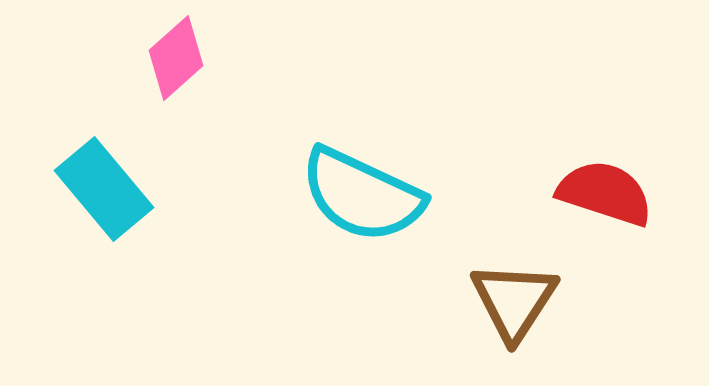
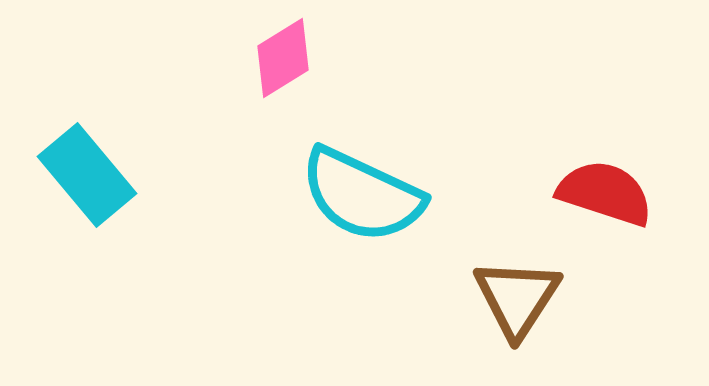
pink diamond: moved 107 px right; rotated 10 degrees clockwise
cyan rectangle: moved 17 px left, 14 px up
brown triangle: moved 3 px right, 3 px up
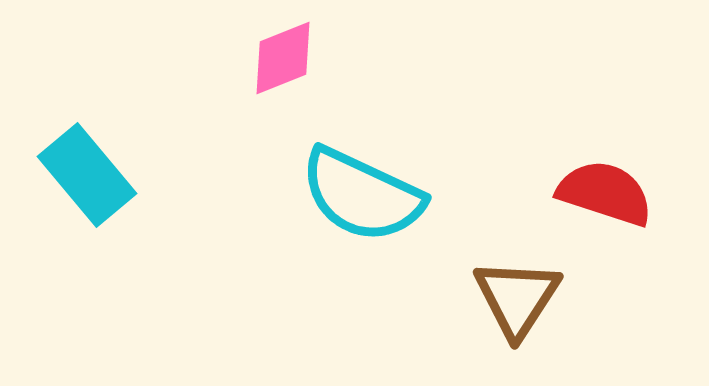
pink diamond: rotated 10 degrees clockwise
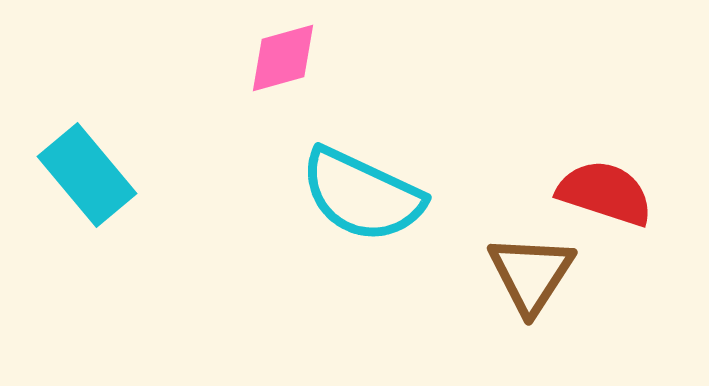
pink diamond: rotated 6 degrees clockwise
brown triangle: moved 14 px right, 24 px up
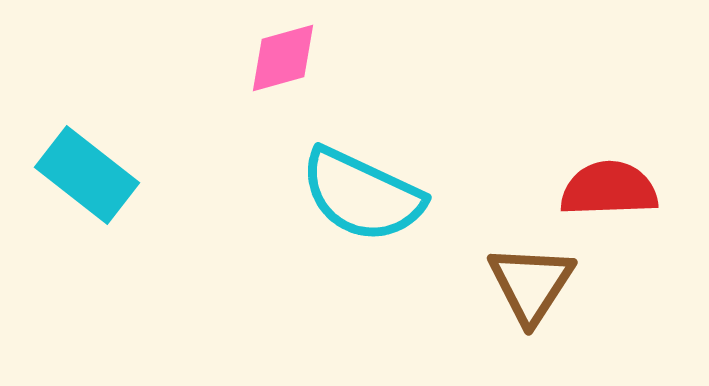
cyan rectangle: rotated 12 degrees counterclockwise
red semicircle: moved 4 px right, 4 px up; rotated 20 degrees counterclockwise
brown triangle: moved 10 px down
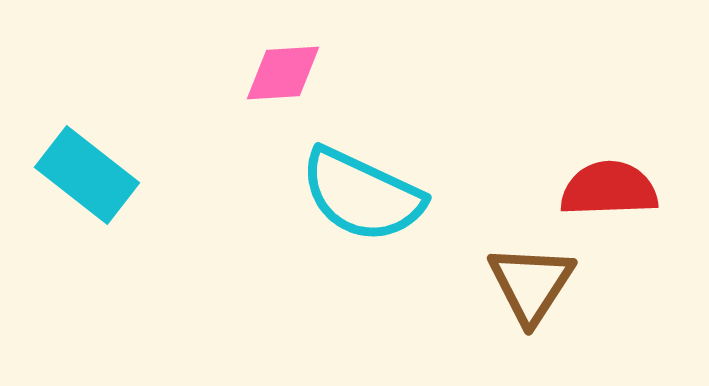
pink diamond: moved 15 px down; rotated 12 degrees clockwise
